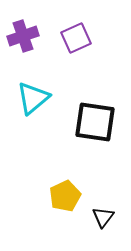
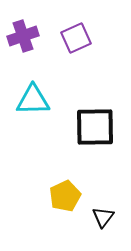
cyan triangle: moved 2 px down; rotated 39 degrees clockwise
black square: moved 5 px down; rotated 9 degrees counterclockwise
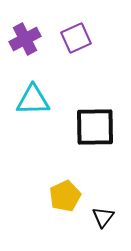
purple cross: moved 2 px right, 3 px down; rotated 8 degrees counterclockwise
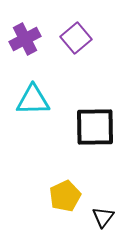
purple square: rotated 16 degrees counterclockwise
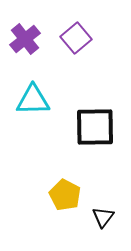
purple cross: rotated 12 degrees counterclockwise
yellow pentagon: moved 1 px up; rotated 20 degrees counterclockwise
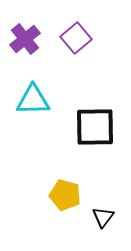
yellow pentagon: rotated 12 degrees counterclockwise
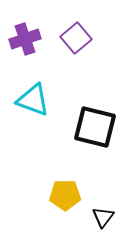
purple cross: rotated 20 degrees clockwise
cyan triangle: rotated 21 degrees clockwise
black square: rotated 15 degrees clockwise
yellow pentagon: rotated 16 degrees counterclockwise
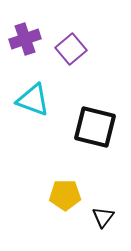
purple square: moved 5 px left, 11 px down
